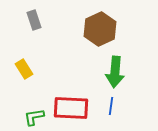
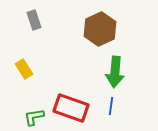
red rectangle: rotated 16 degrees clockwise
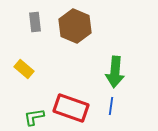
gray rectangle: moved 1 px right, 2 px down; rotated 12 degrees clockwise
brown hexagon: moved 25 px left, 3 px up; rotated 12 degrees counterclockwise
yellow rectangle: rotated 18 degrees counterclockwise
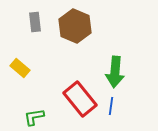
yellow rectangle: moved 4 px left, 1 px up
red rectangle: moved 9 px right, 9 px up; rotated 32 degrees clockwise
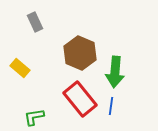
gray rectangle: rotated 18 degrees counterclockwise
brown hexagon: moved 5 px right, 27 px down
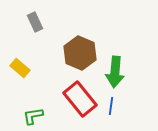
green L-shape: moved 1 px left, 1 px up
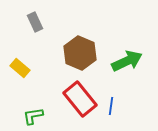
green arrow: moved 12 px right, 11 px up; rotated 120 degrees counterclockwise
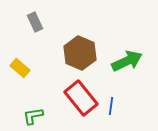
red rectangle: moved 1 px right, 1 px up
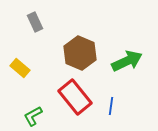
red rectangle: moved 6 px left, 1 px up
green L-shape: rotated 20 degrees counterclockwise
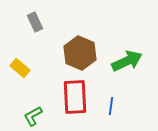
red rectangle: rotated 36 degrees clockwise
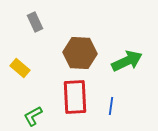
brown hexagon: rotated 20 degrees counterclockwise
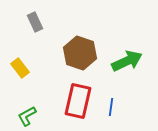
brown hexagon: rotated 16 degrees clockwise
yellow rectangle: rotated 12 degrees clockwise
red rectangle: moved 3 px right, 4 px down; rotated 16 degrees clockwise
blue line: moved 1 px down
green L-shape: moved 6 px left
